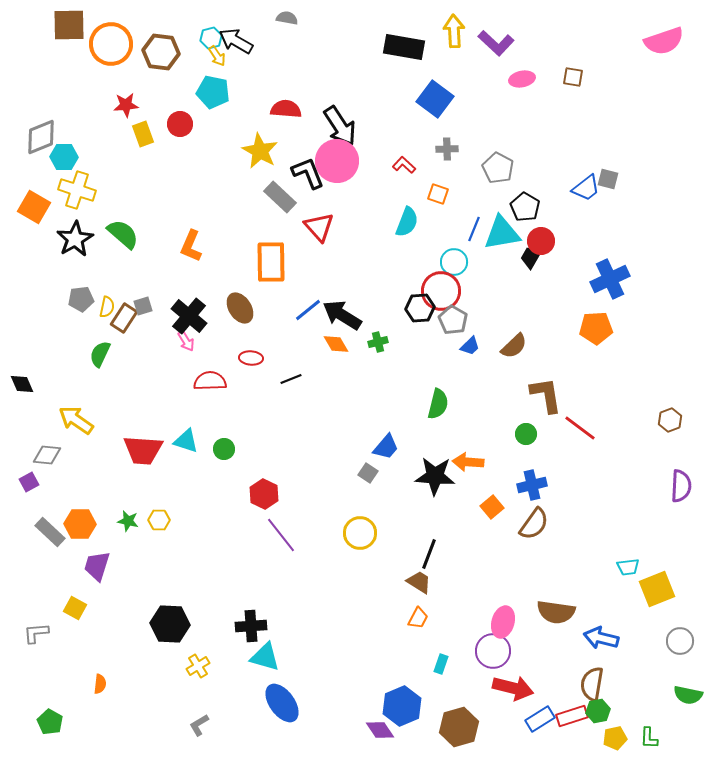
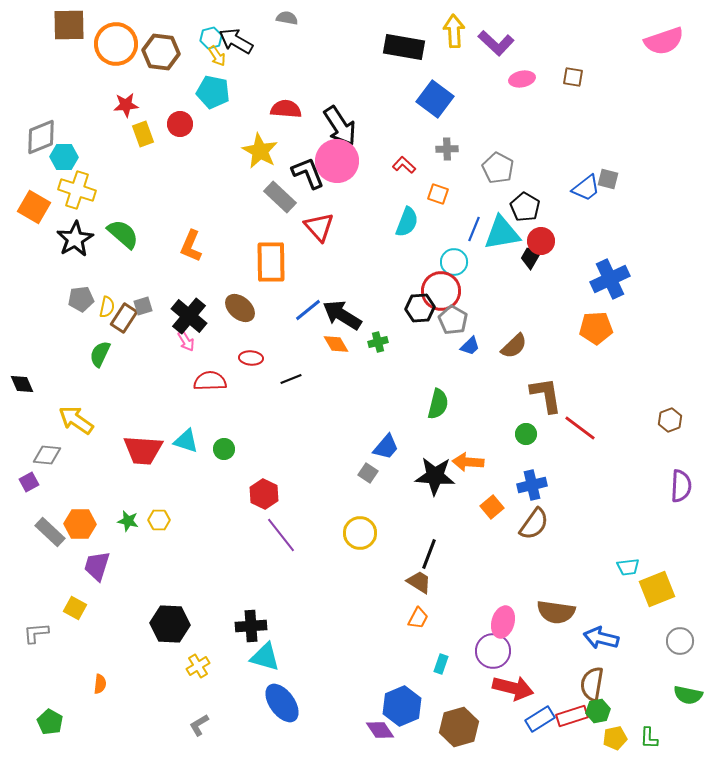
orange circle at (111, 44): moved 5 px right
brown ellipse at (240, 308): rotated 16 degrees counterclockwise
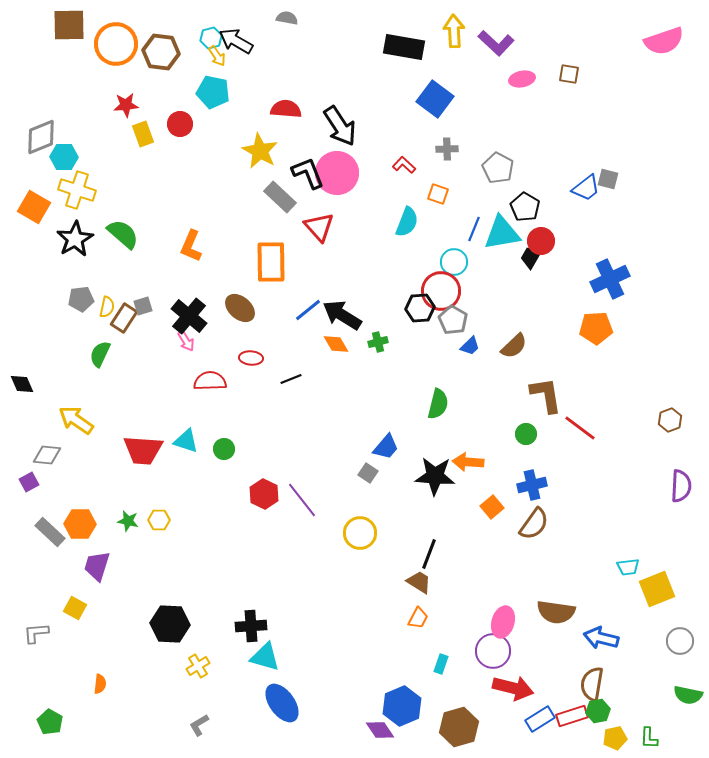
brown square at (573, 77): moved 4 px left, 3 px up
pink circle at (337, 161): moved 12 px down
purple line at (281, 535): moved 21 px right, 35 px up
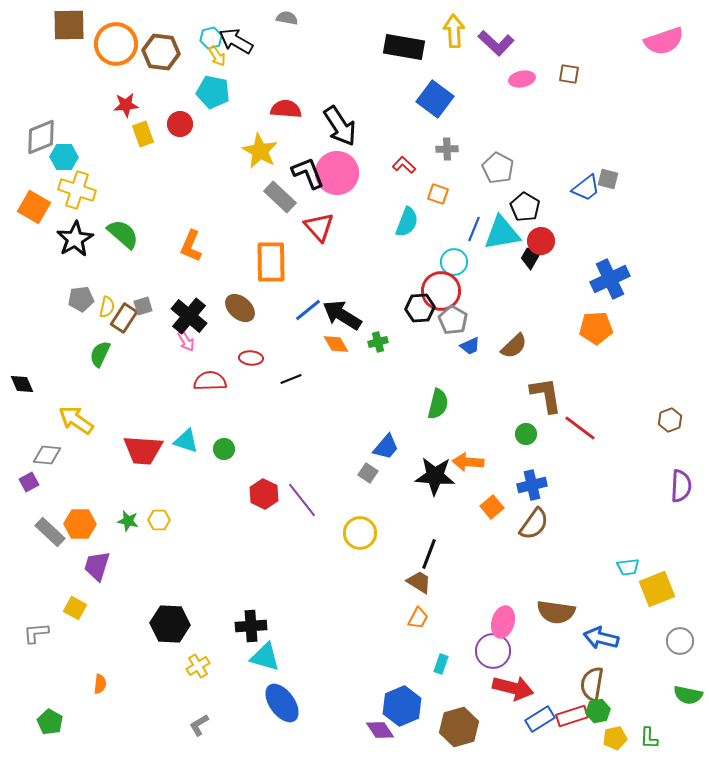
blue trapezoid at (470, 346): rotated 20 degrees clockwise
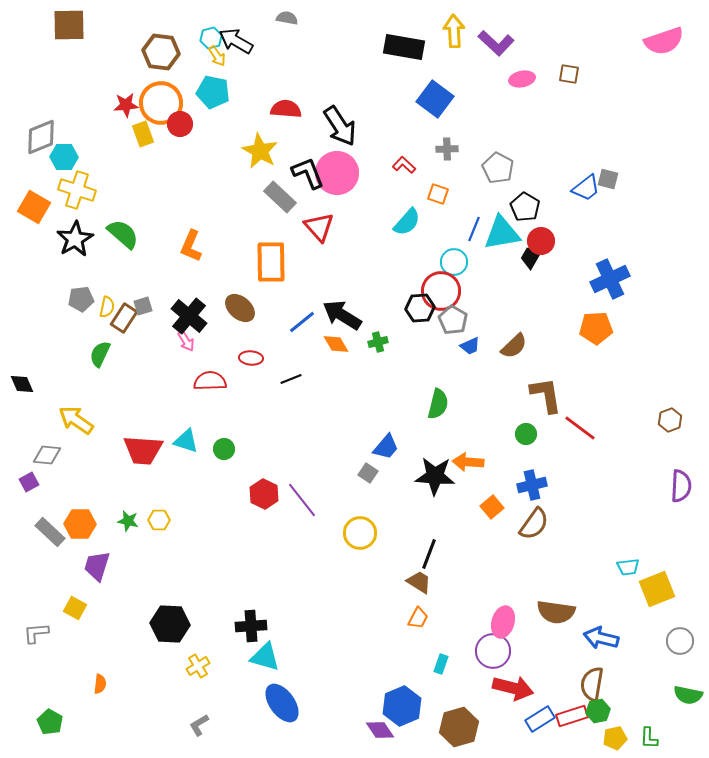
orange circle at (116, 44): moved 45 px right, 59 px down
cyan semicircle at (407, 222): rotated 20 degrees clockwise
blue line at (308, 310): moved 6 px left, 12 px down
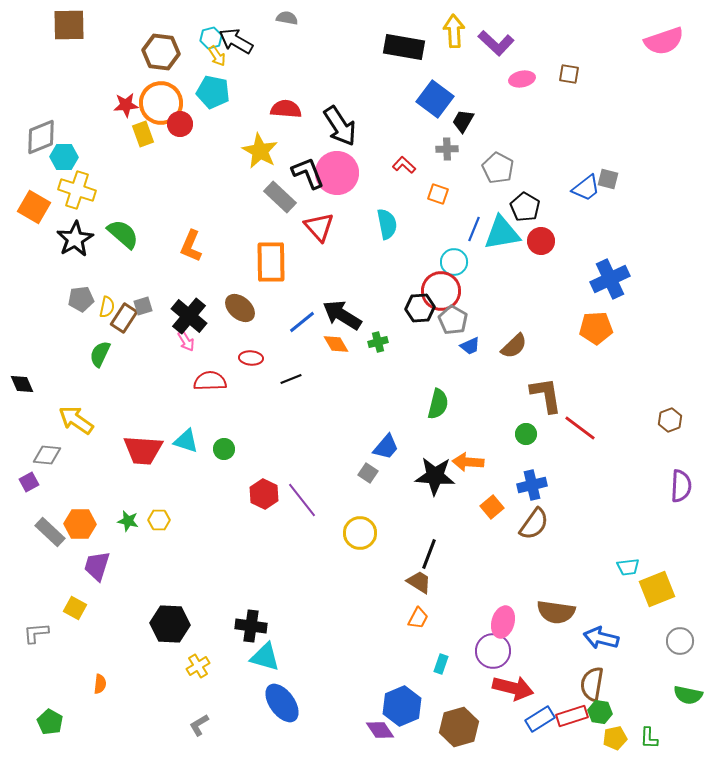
cyan semicircle at (407, 222): moved 20 px left, 2 px down; rotated 52 degrees counterclockwise
black trapezoid at (531, 257): moved 68 px left, 136 px up
black cross at (251, 626): rotated 12 degrees clockwise
green hexagon at (598, 711): moved 2 px right, 1 px down; rotated 20 degrees clockwise
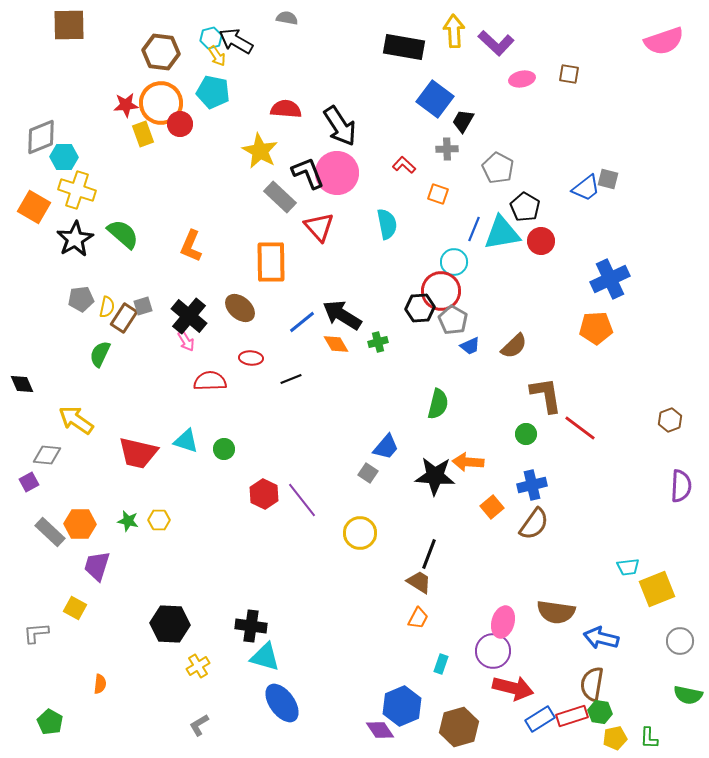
red trapezoid at (143, 450): moved 5 px left, 3 px down; rotated 9 degrees clockwise
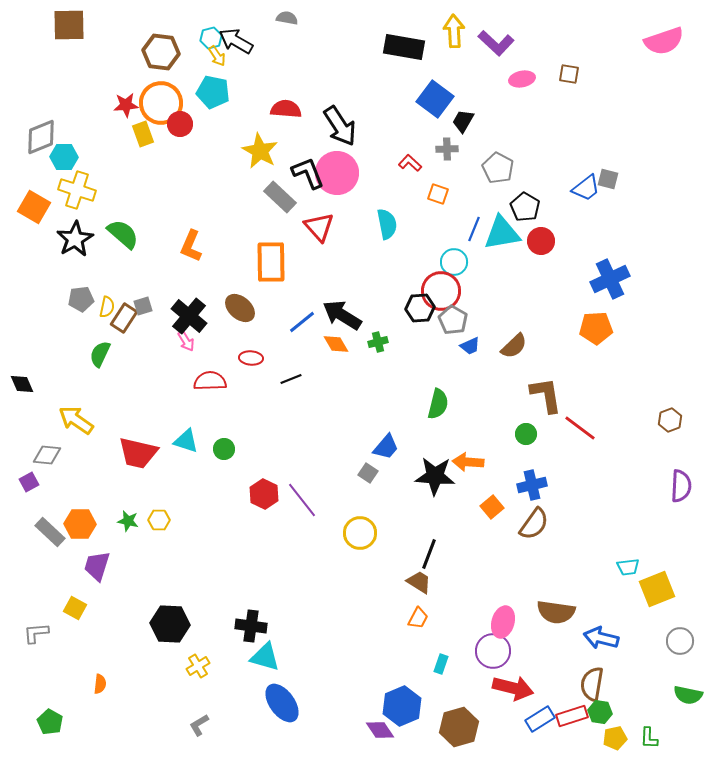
red L-shape at (404, 165): moved 6 px right, 2 px up
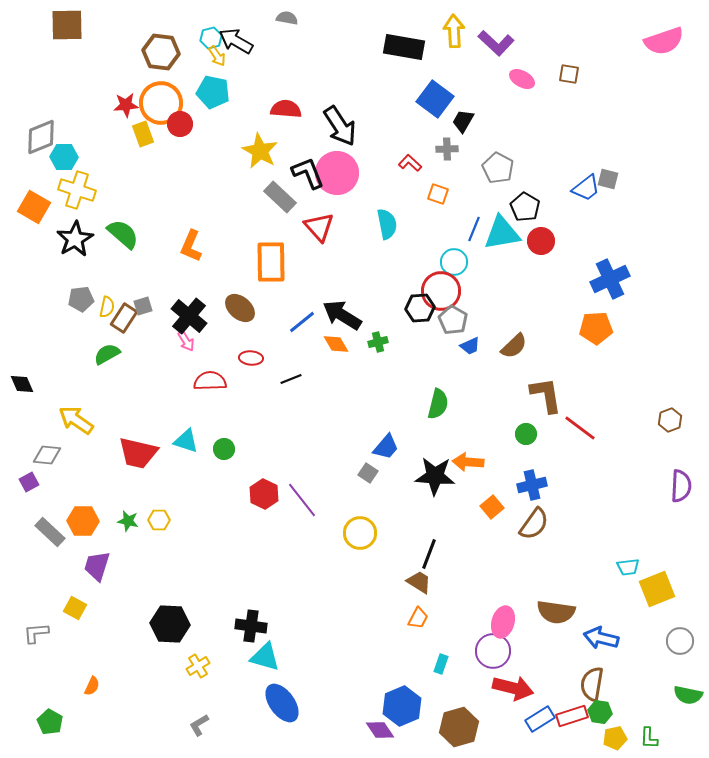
brown square at (69, 25): moved 2 px left
pink ellipse at (522, 79): rotated 40 degrees clockwise
green semicircle at (100, 354): moved 7 px right; rotated 36 degrees clockwise
orange hexagon at (80, 524): moved 3 px right, 3 px up
orange semicircle at (100, 684): moved 8 px left, 2 px down; rotated 18 degrees clockwise
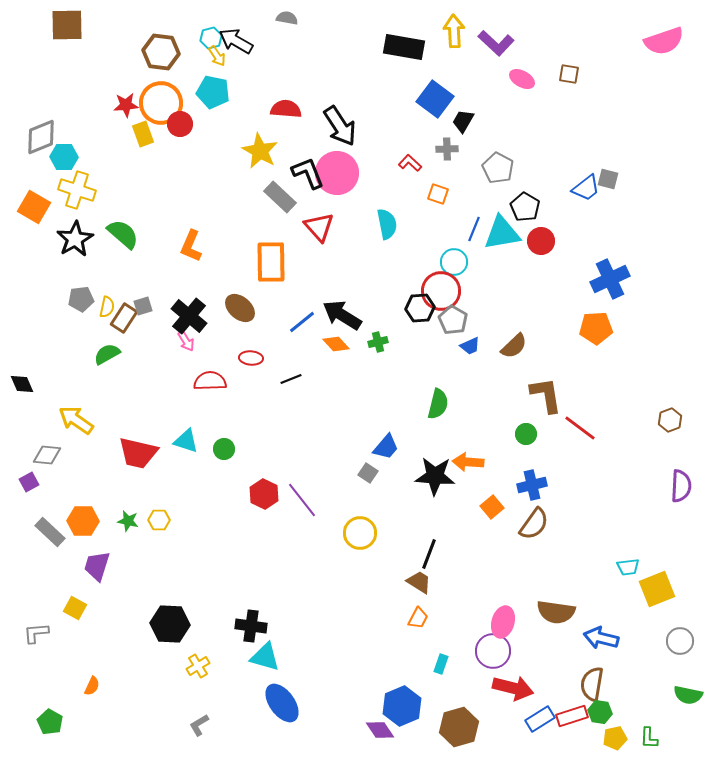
orange diamond at (336, 344): rotated 12 degrees counterclockwise
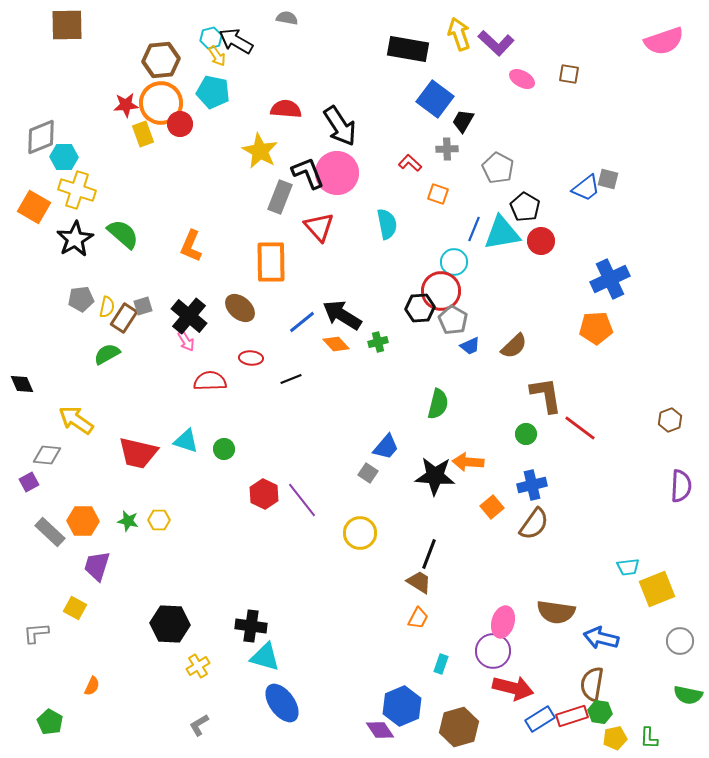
yellow arrow at (454, 31): moved 5 px right, 3 px down; rotated 16 degrees counterclockwise
black rectangle at (404, 47): moved 4 px right, 2 px down
brown hexagon at (161, 52): moved 8 px down; rotated 12 degrees counterclockwise
gray rectangle at (280, 197): rotated 68 degrees clockwise
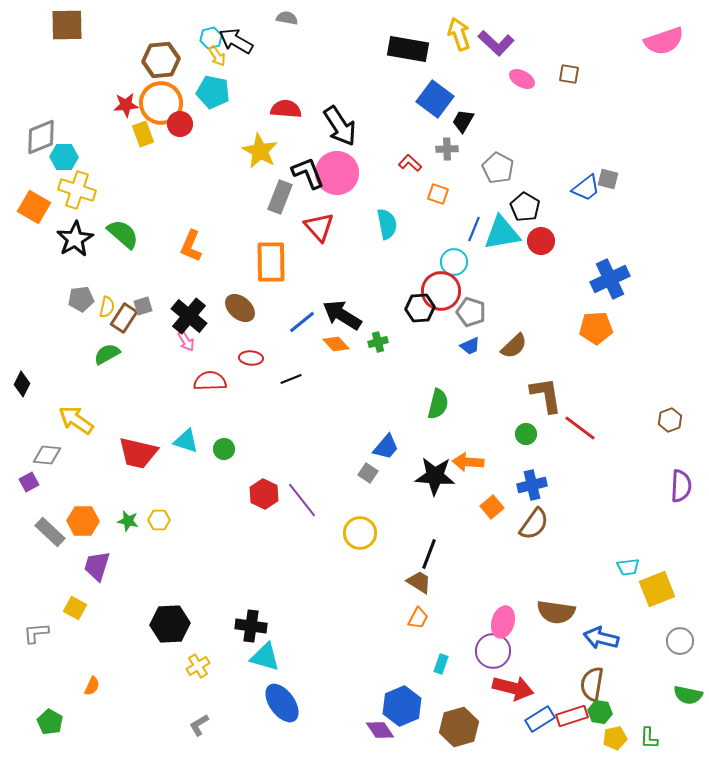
gray pentagon at (453, 320): moved 18 px right, 8 px up; rotated 12 degrees counterclockwise
black diamond at (22, 384): rotated 50 degrees clockwise
black hexagon at (170, 624): rotated 6 degrees counterclockwise
